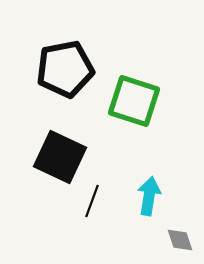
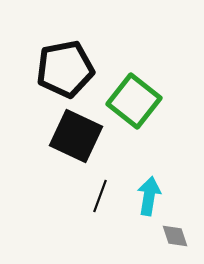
green square: rotated 20 degrees clockwise
black square: moved 16 px right, 21 px up
black line: moved 8 px right, 5 px up
gray diamond: moved 5 px left, 4 px up
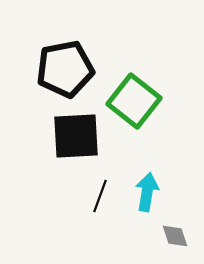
black square: rotated 28 degrees counterclockwise
cyan arrow: moved 2 px left, 4 px up
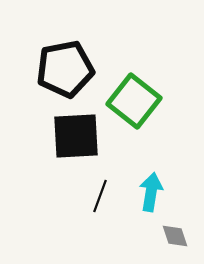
cyan arrow: moved 4 px right
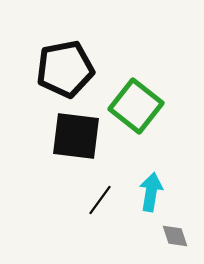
green square: moved 2 px right, 5 px down
black square: rotated 10 degrees clockwise
black line: moved 4 px down; rotated 16 degrees clockwise
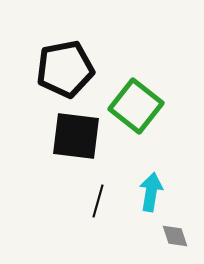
black line: moved 2 px left, 1 px down; rotated 20 degrees counterclockwise
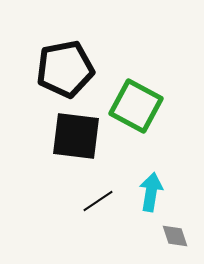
green square: rotated 10 degrees counterclockwise
black line: rotated 40 degrees clockwise
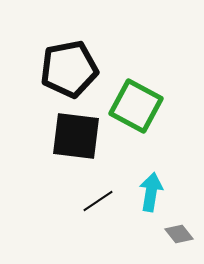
black pentagon: moved 4 px right
gray diamond: moved 4 px right, 2 px up; rotated 20 degrees counterclockwise
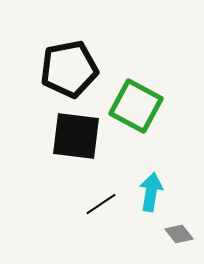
black line: moved 3 px right, 3 px down
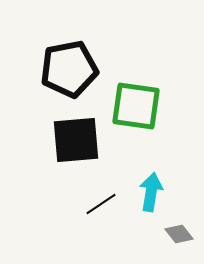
green square: rotated 20 degrees counterclockwise
black square: moved 4 px down; rotated 12 degrees counterclockwise
